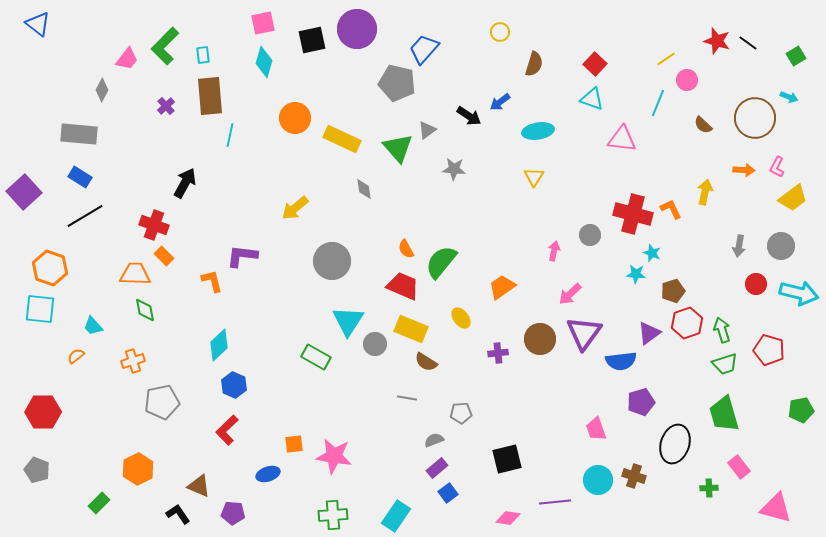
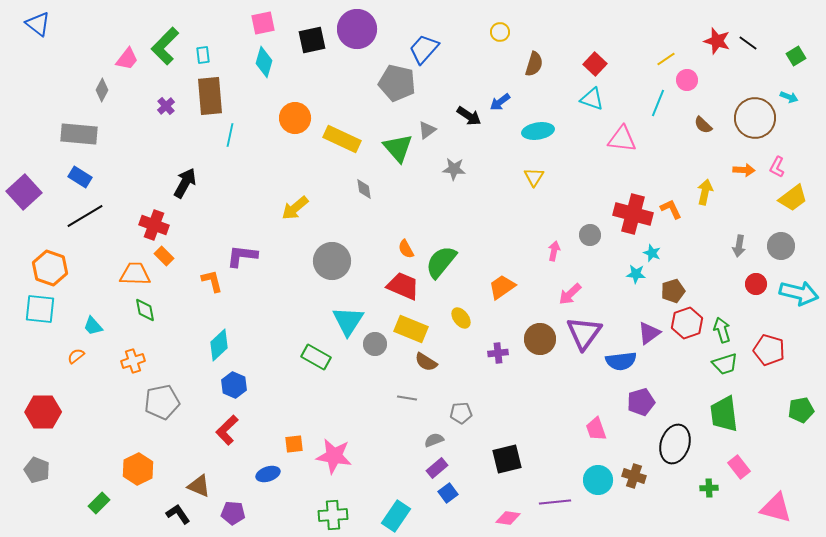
green trapezoid at (724, 414): rotated 9 degrees clockwise
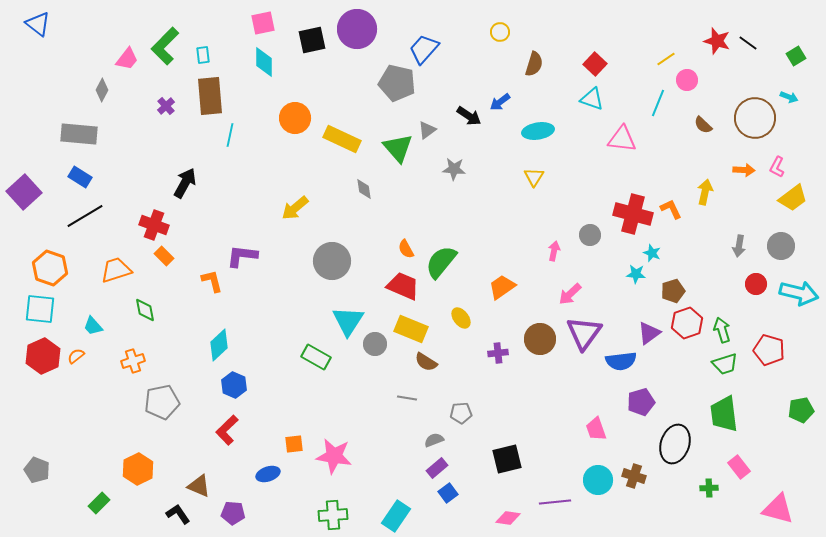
cyan diamond at (264, 62): rotated 16 degrees counterclockwise
orange trapezoid at (135, 274): moved 19 px left, 4 px up; rotated 20 degrees counterclockwise
red hexagon at (43, 412): moved 56 px up; rotated 24 degrees counterclockwise
pink triangle at (776, 508): moved 2 px right, 1 px down
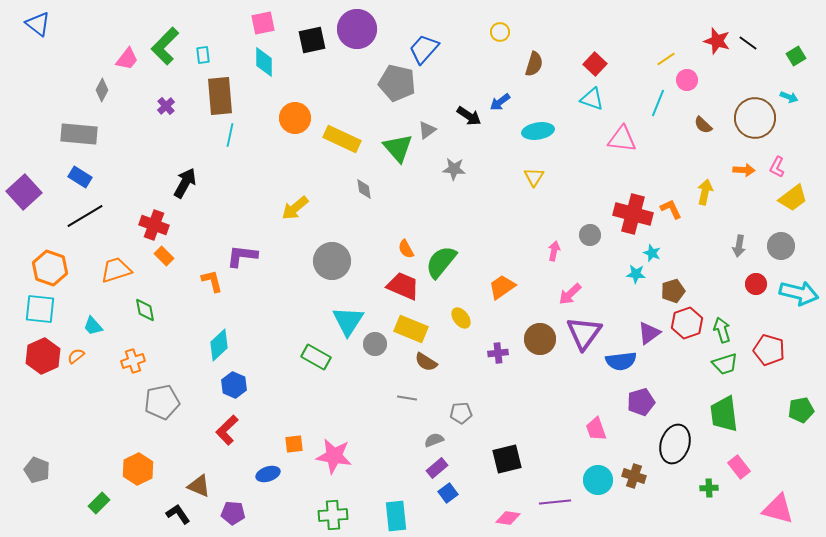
brown rectangle at (210, 96): moved 10 px right
cyan rectangle at (396, 516): rotated 40 degrees counterclockwise
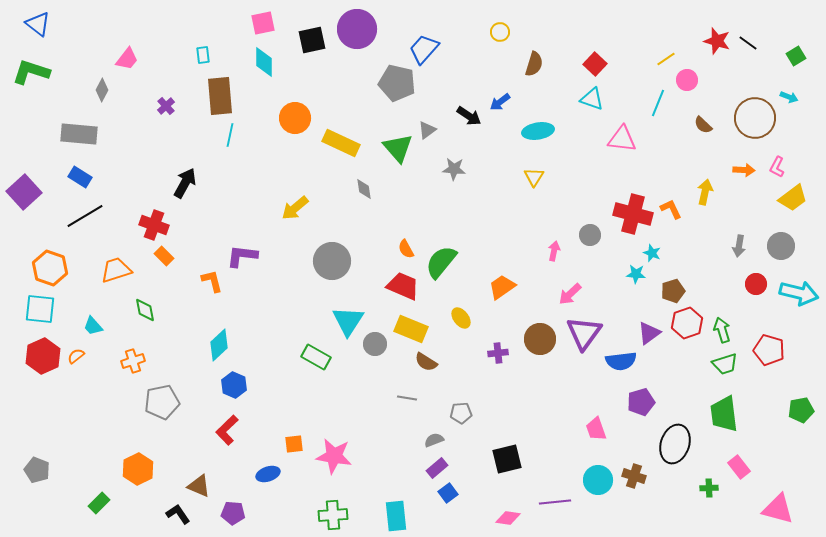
green L-shape at (165, 46): moved 134 px left, 26 px down; rotated 63 degrees clockwise
yellow rectangle at (342, 139): moved 1 px left, 4 px down
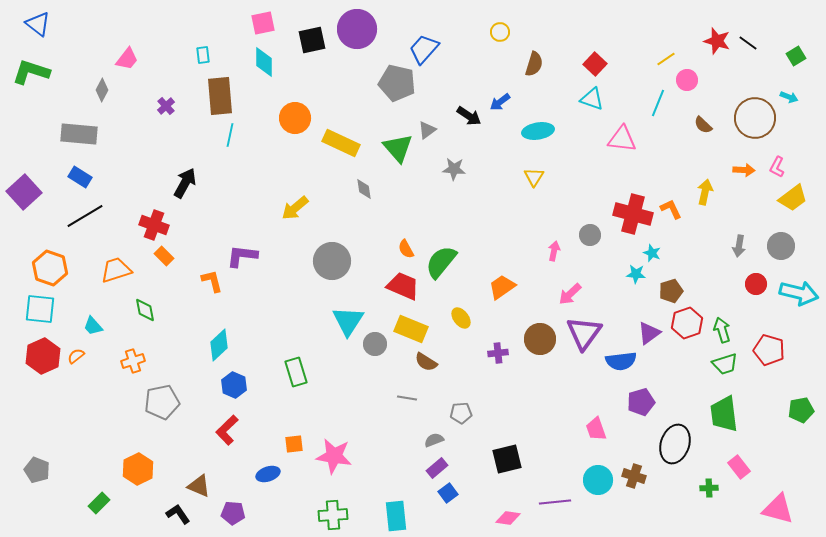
brown pentagon at (673, 291): moved 2 px left
green rectangle at (316, 357): moved 20 px left, 15 px down; rotated 44 degrees clockwise
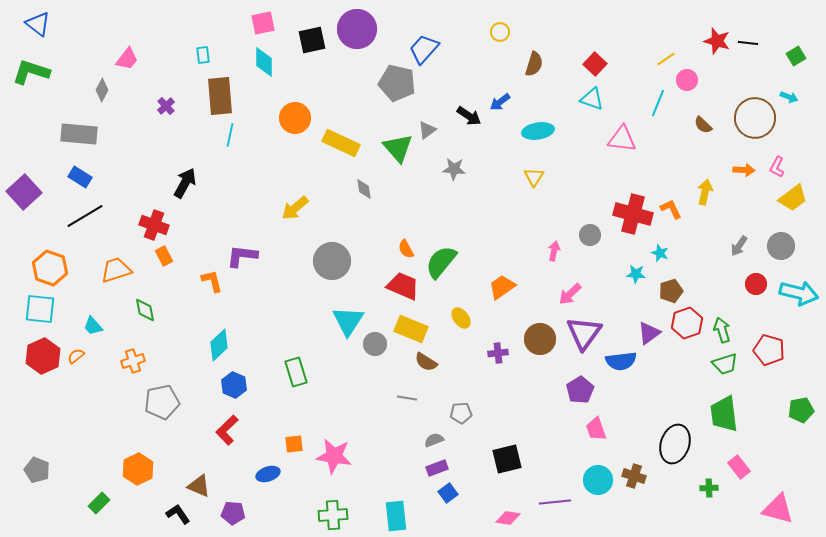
black line at (748, 43): rotated 30 degrees counterclockwise
gray arrow at (739, 246): rotated 25 degrees clockwise
cyan star at (652, 253): moved 8 px right
orange rectangle at (164, 256): rotated 18 degrees clockwise
purple pentagon at (641, 402): moved 61 px left, 12 px up; rotated 16 degrees counterclockwise
purple rectangle at (437, 468): rotated 20 degrees clockwise
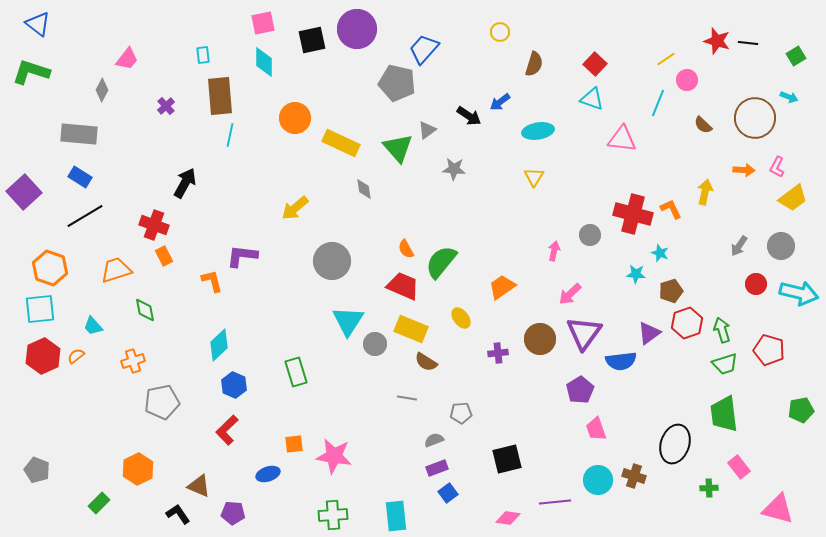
cyan square at (40, 309): rotated 12 degrees counterclockwise
